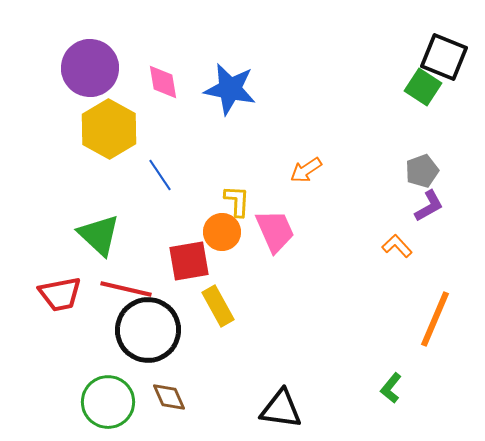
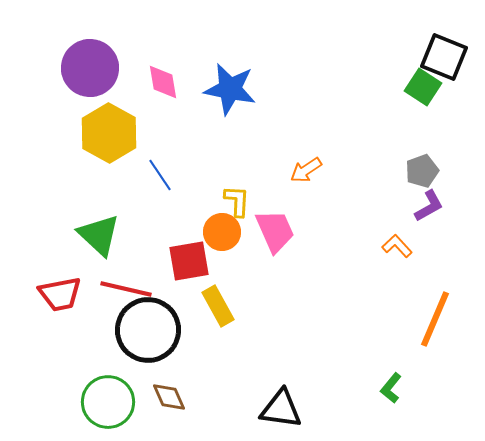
yellow hexagon: moved 4 px down
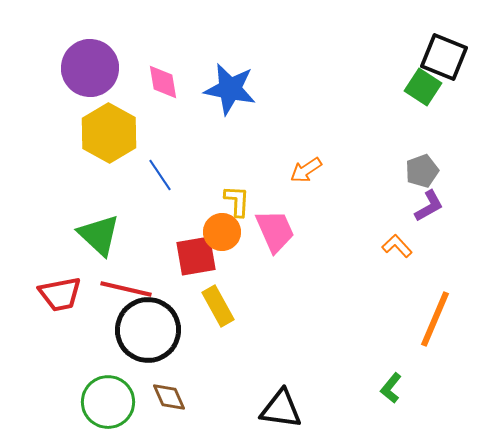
red square: moved 7 px right, 5 px up
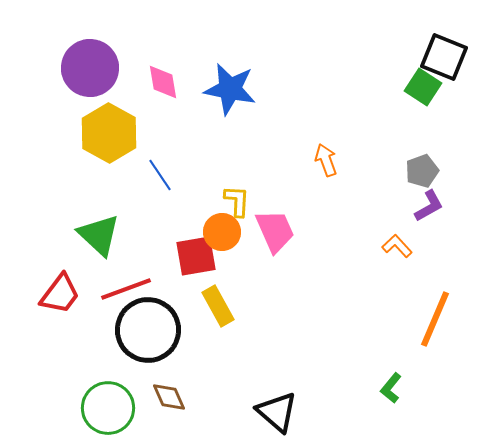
orange arrow: moved 20 px right, 10 px up; rotated 104 degrees clockwise
red line: rotated 33 degrees counterclockwise
red trapezoid: rotated 42 degrees counterclockwise
green circle: moved 6 px down
black triangle: moved 4 px left, 3 px down; rotated 33 degrees clockwise
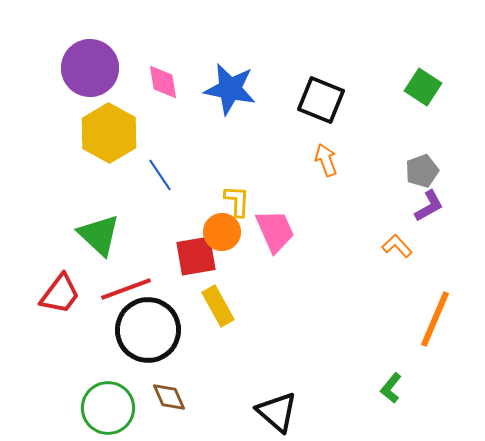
black square: moved 123 px left, 43 px down
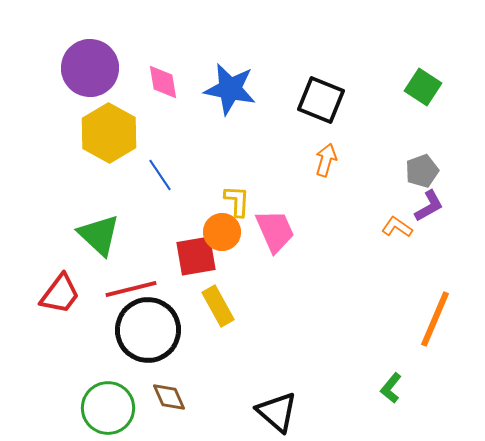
orange arrow: rotated 36 degrees clockwise
orange L-shape: moved 19 px up; rotated 12 degrees counterclockwise
red line: moved 5 px right; rotated 6 degrees clockwise
